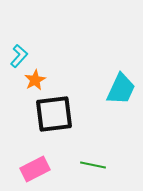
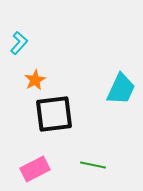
cyan L-shape: moved 13 px up
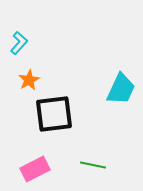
orange star: moved 6 px left
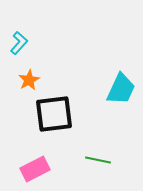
green line: moved 5 px right, 5 px up
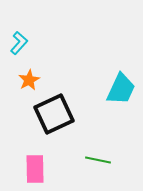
black square: rotated 18 degrees counterclockwise
pink rectangle: rotated 64 degrees counterclockwise
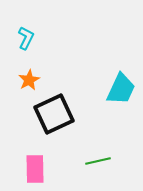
cyan L-shape: moved 7 px right, 5 px up; rotated 15 degrees counterclockwise
green line: moved 1 px down; rotated 25 degrees counterclockwise
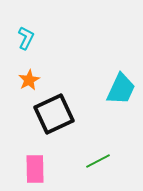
green line: rotated 15 degrees counterclockwise
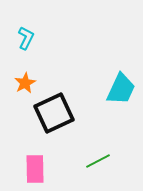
orange star: moved 4 px left, 3 px down
black square: moved 1 px up
